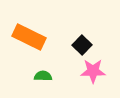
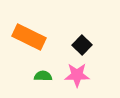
pink star: moved 16 px left, 4 px down
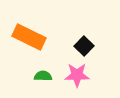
black square: moved 2 px right, 1 px down
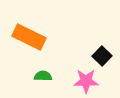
black square: moved 18 px right, 10 px down
pink star: moved 9 px right, 6 px down
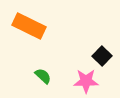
orange rectangle: moved 11 px up
green semicircle: rotated 42 degrees clockwise
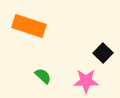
orange rectangle: rotated 8 degrees counterclockwise
black square: moved 1 px right, 3 px up
